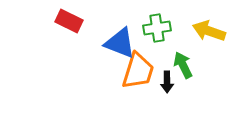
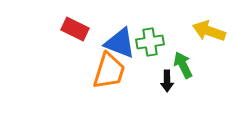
red rectangle: moved 6 px right, 8 px down
green cross: moved 7 px left, 14 px down
orange trapezoid: moved 29 px left
black arrow: moved 1 px up
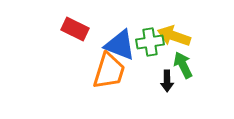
yellow arrow: moved 35 px left, 5 px down
blue triangle: moved 2 px down
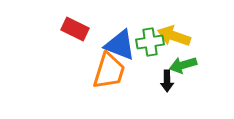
green arrow: rotated 80 degrees counterclockwise
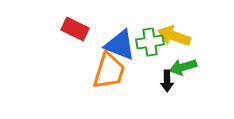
green arrow: moved 2 px down
